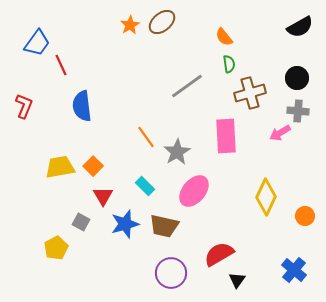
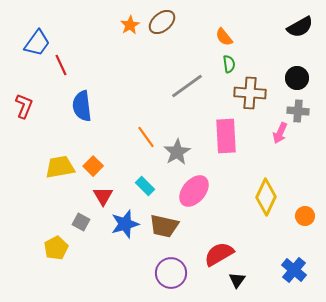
brown cross: rotated 20 degrees clockwise
pink arrow: rotated 35 degrees counterclockwise
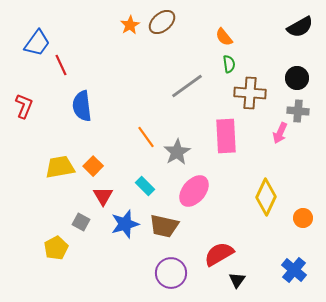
orange circle: moved 2 px left, 2 px down
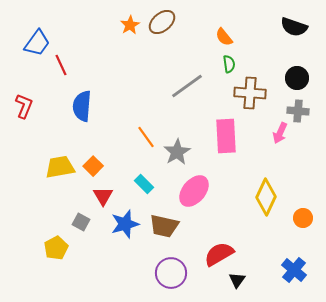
black semicircle: moved 6 px left; rotated 48 degrees clockwise
blue semicircle: rotated 12 degrees clockwise
cyan rectangle: moved 1 px left, 2 px up
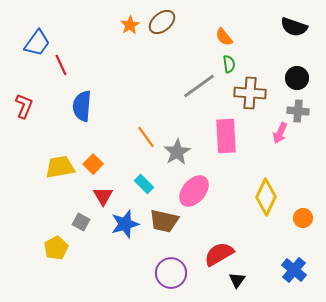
gray line: moved 12 px right
orange square: moved 2 px up
brown trapezoid: moved 5 px up
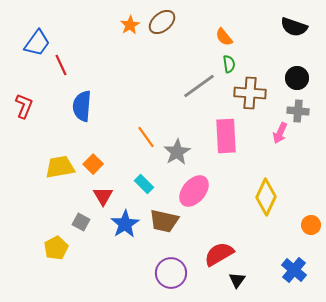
orange circle: moved 8 px right, 7 px down
blue star: rotated 16 degrees counterclockwise
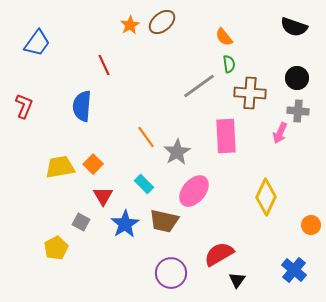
red line: moved 43 px right
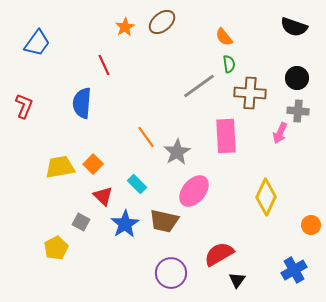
orange star: moved 5 px left, 2 px down
blue semicircle: moved 3 px up
cyan rectangle: moved 7 px left
red triangle: rotated 15 degrees counterclockwise
blue cross: rotated 20 degrees clockwise
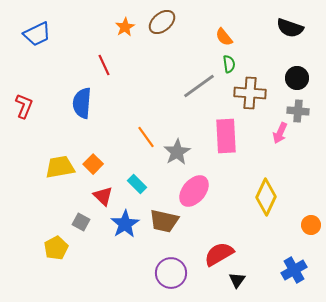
black semicircle: moved 4 px left, 1 px down
blue trapezoid: moved 9 px up; rotated 28 degrees clockwise
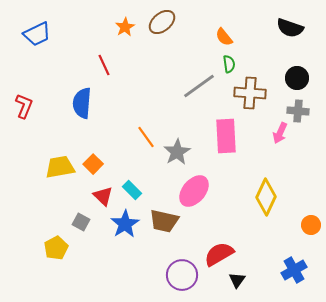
cyan rectangle: moved 5 px left, 6 px down
purple circle: moved 11 px right, 2 px down
